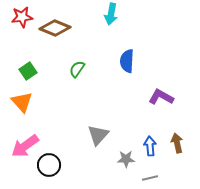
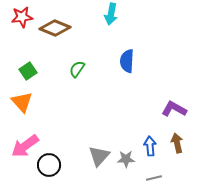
purple L-shape: moved 13 px right, 12 px down
gray triangle: moved 1 px right, 21 px down
gray line: moved 4 px right
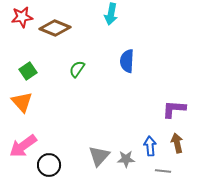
purple L-shape: rotated 25 degrees counterclockwise
pink arrow: moved 2 px left
gray line: moved 9 px right, 7 px up; rotated 21 degrees clockwise
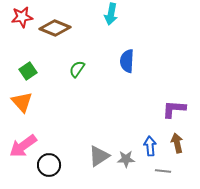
gray triangle: rotated 15 degrees clockwise
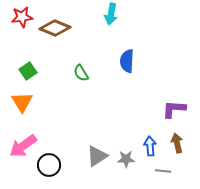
green semicircle: moved 4 px right, 4 px down; rotated 66 degrees counterclockwise
orange triangle: rotated 10 degrees clockwise
gray triangle: moved 2 px left
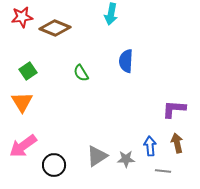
blue semicircle: moved 1 px left
black circle: moved 5 px right
